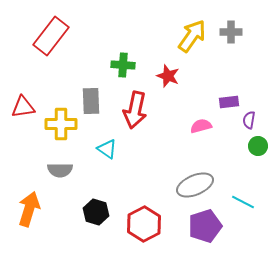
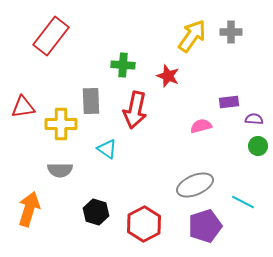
purple semicircle: moved 5 px right, 1 px up; rotated 84 degrees clockwise
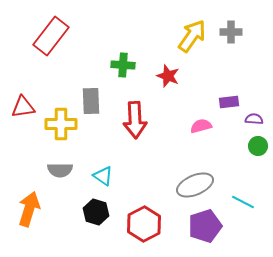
red arrow: moved 10 px down; rotated 15 degrees counterclockwise
cyan triangle: moved 4 px left, 27 px down
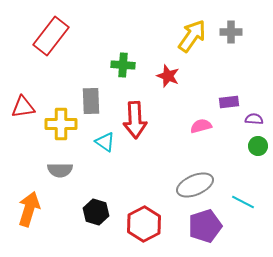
cyan triangle: moved 2 px right, 34 px up
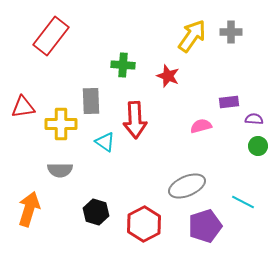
gray ellipse: moved 8 px left, 1 px down
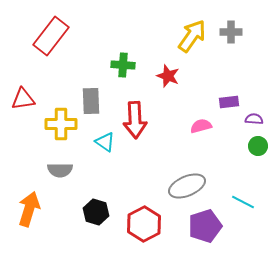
red triangle: moved 8 px up
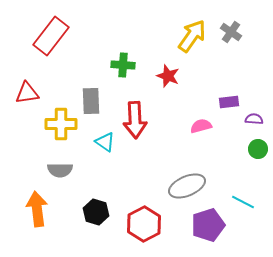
gray cross: rotated 35 degrees clockwise
red triangle: moved 4 px right, 6 px up
green circle: moved 3 px down
orange arrow: moved 8 px right; rotated 24 degrees counterclockwise
purple pentagon: moved 3 px right, 1 px up
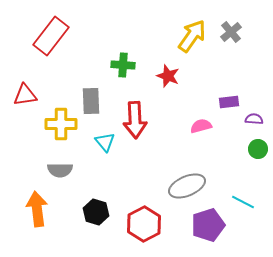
gray cross: rotated 15 degrees clockwise
red triangle: moved 2 px left, 2 px down
cyan triangle: rotated 15 degrees clockwise
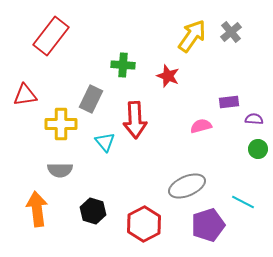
gray rectangle: moved 2 px up; rotated 28 degrees clockwise
black hexagon: moved 3 px left, 1 px up
